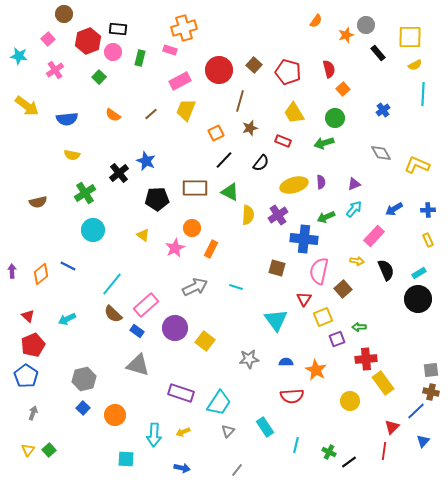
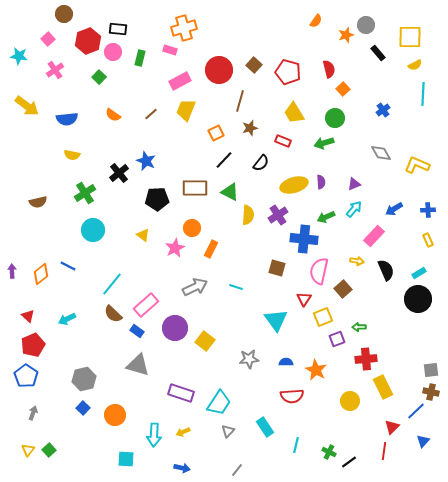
yellow rectangle at (383, 383): moved 4 px down; rotated 10 degrees clockwise
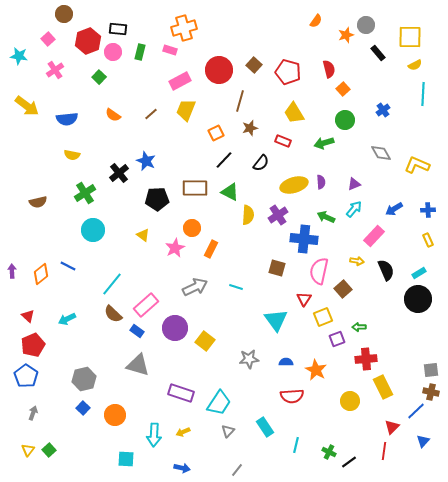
green rectangle at (140, 58): moved 6 px up
green circle at (335, 118): moved 10 px right, 2 px down
green arrow at (326, 217): rotated 48 degrees clockwise
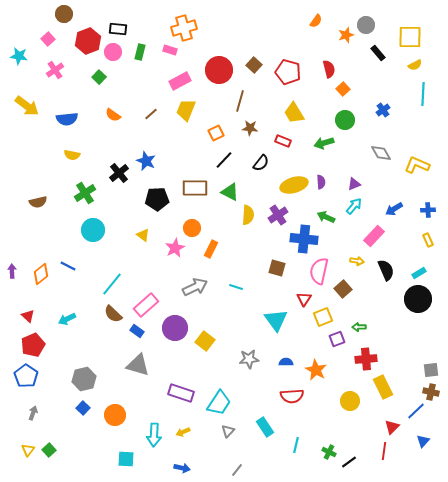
brown star at (250, 128): rotated 21 degrees clockwise
cyan arrow at (354, 209): moved 3 px up
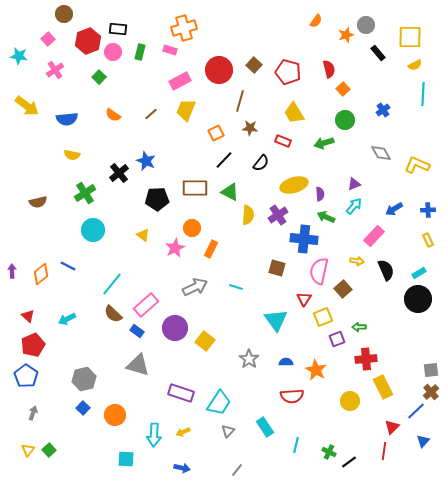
purple semicircle at (321, 182): moved 1 px left, 12 px down
gray star at (249, 359): rotated 30 degrees counterclockwise
brown cross at (431, 392): rotated 35 degrees clockwise
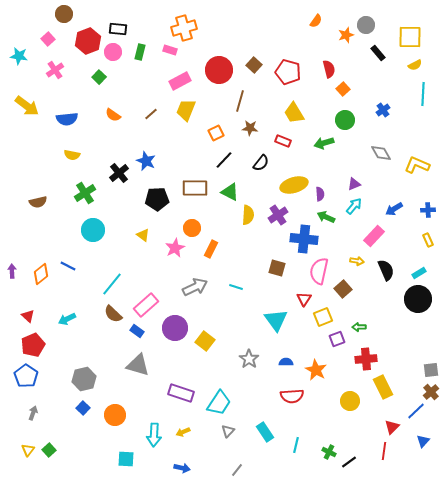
cyan rectangle at (265, 427): moved 5 px down
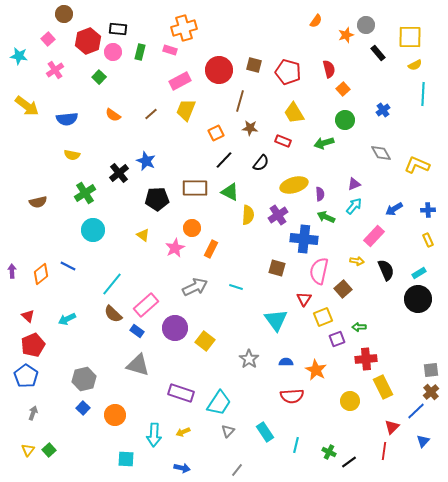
brown square at (254, 65): rotated 28 degrees counterclockwise
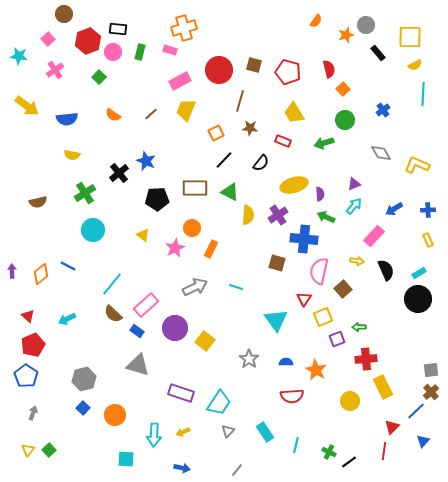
brown square at (277, 268): moved 5 px up
